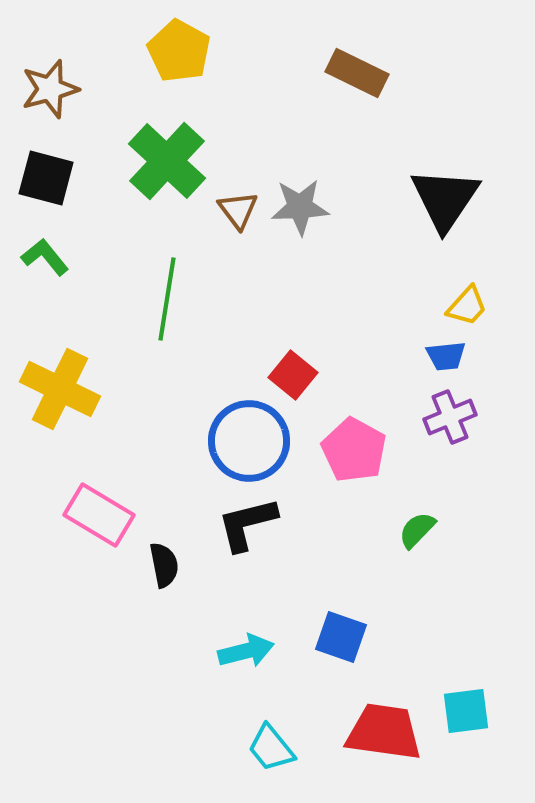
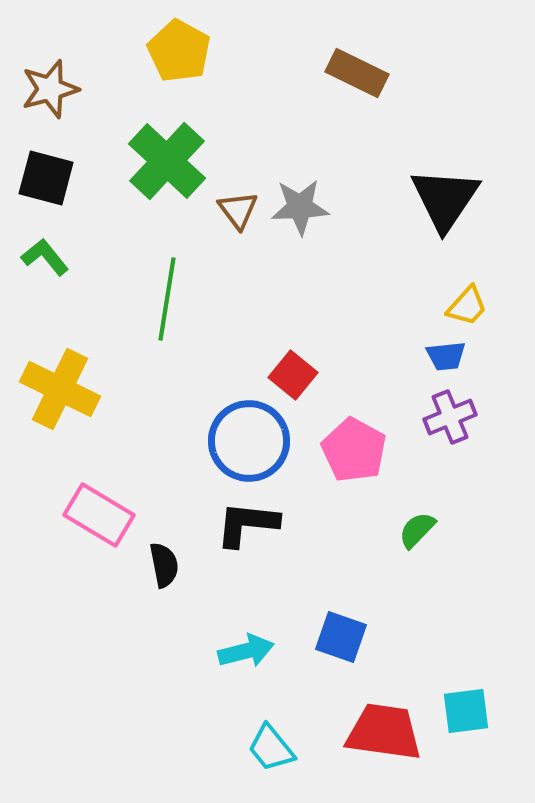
black L-shape: rotated 20 degrees clockwise
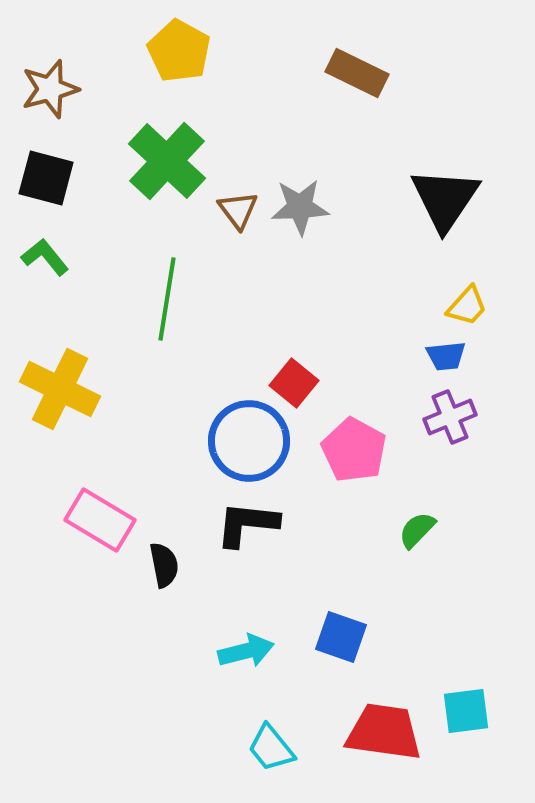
red square: moved 1 px right, 8 px down
pink rectangle: moved 1 px right, 5 px down
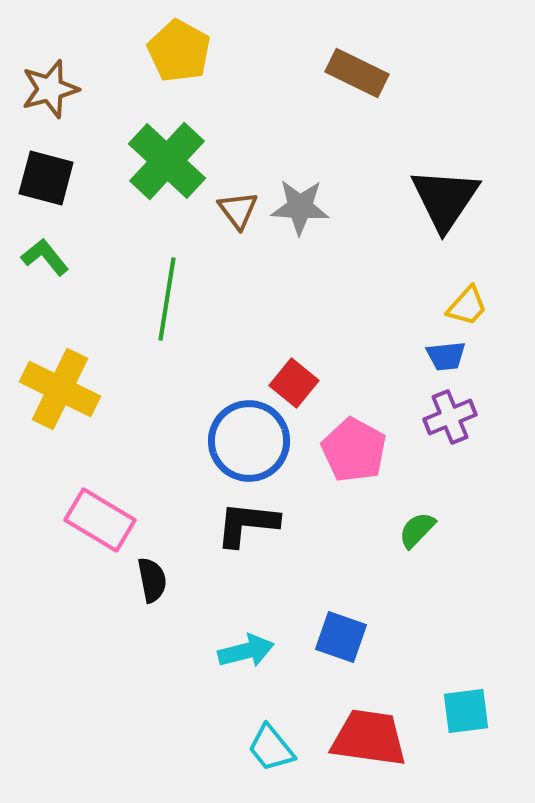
gray star: rotated 6 degrees clockwise
black semicircle: moved 12 px left, 15 px down
red trapezoid: moved 15 px left, 6 px down
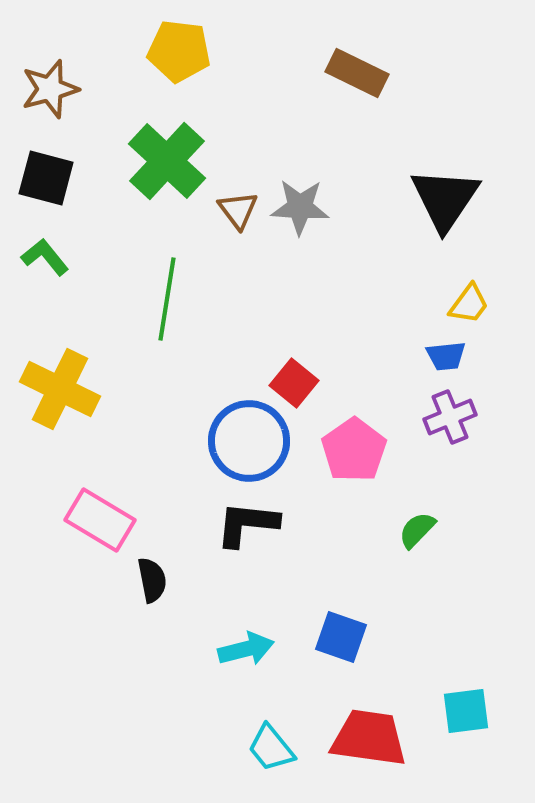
yellow pentagon: rotated 22 degrees counterclockwise
yellow trapezoid: moved 2 px right, 2 px up; rotated 6 degrees counterclockwise
pink pentagon: rotated 8 degrees clockwise
cyan arrow: moved 2 px up
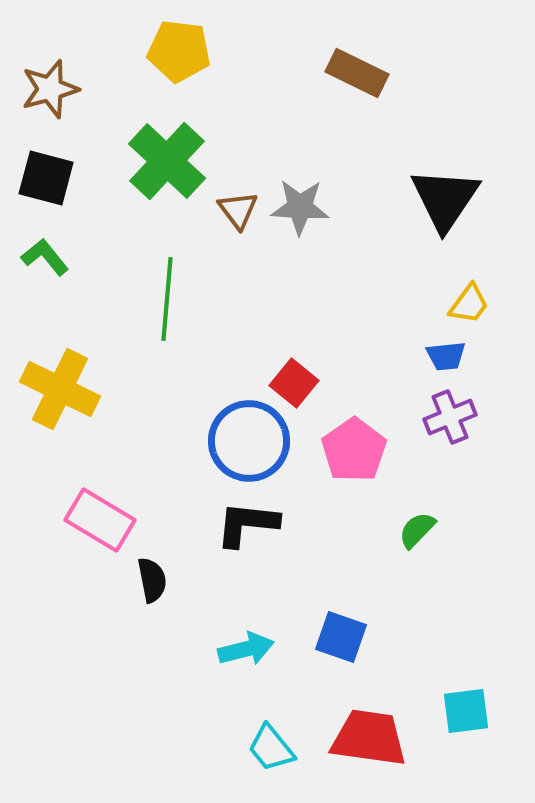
green line: rotated 4 degrees counterclockwise
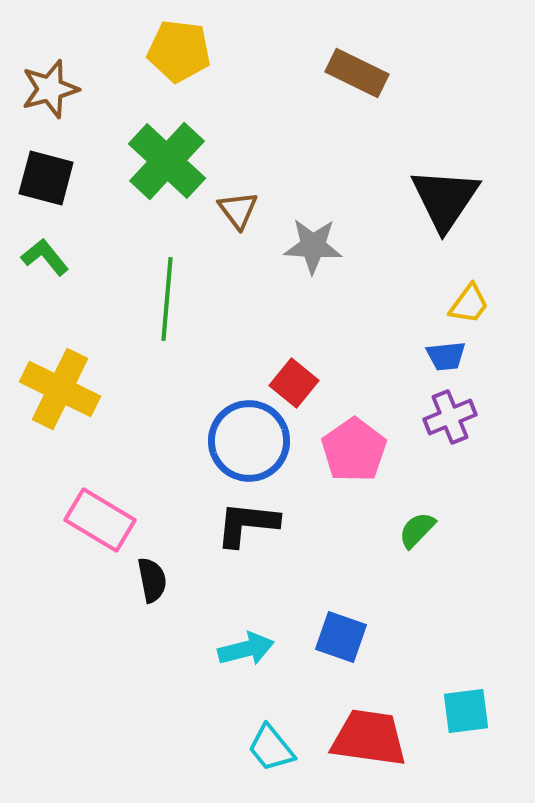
gray star: moved 13 px right, 39 px down
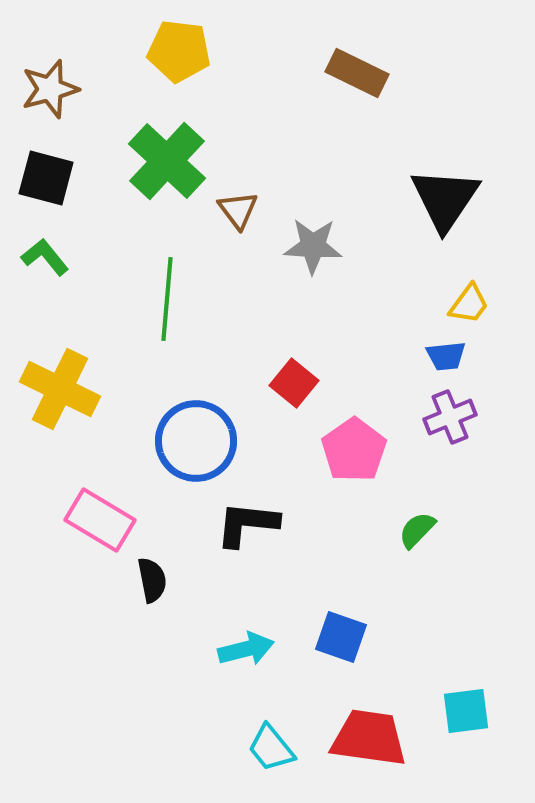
blue circle: moved 53 px left
